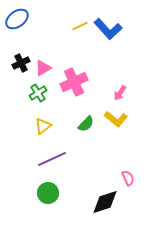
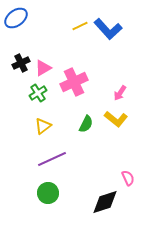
blue ellipse: moved 1 px left, 1 px up
green semicircle: rotated 18 degrees counterclockwise
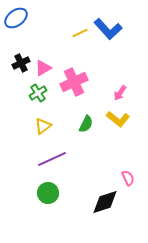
yellow line: moved 7 px down
yellow L-shape: moved 2 px right
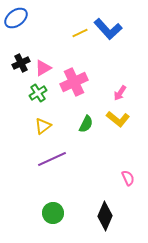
green circle: moved 5 px right, 20 px down
black diamond: moved 14 px down; rotated 48 degrees counterclockwise
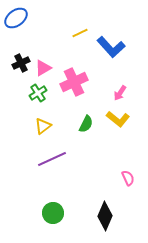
blue L-shape: moved 3 px right, 18 px down
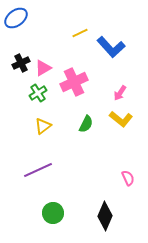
yellow L-shape: moved 3 px right
purple line: moved 14 px left, 11 px down
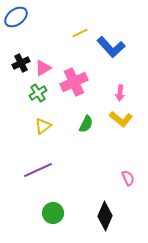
blue ellipse: moved 1 px up
pink arrow: rotated 28 degrees counterclockwise
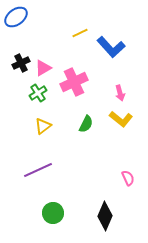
pink arrow: rotated 21 degrees counterclockwise
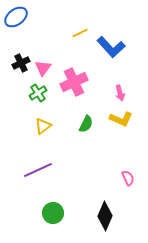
pink triangle: rotated 24 degrees counterclockwise
yellow L-shape: rotated 15 degrees counterclockwise
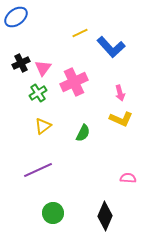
green semicircle: moved 3 px left, 9 px down
pink semicircle: rotated 63 degrees counterclockwise
